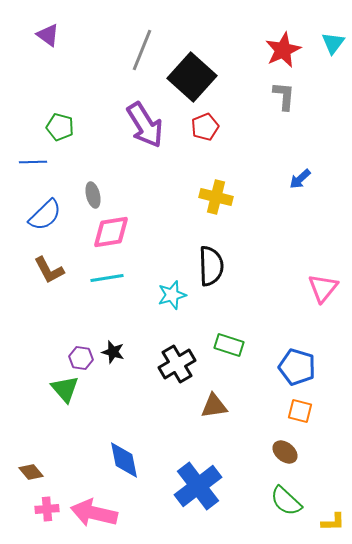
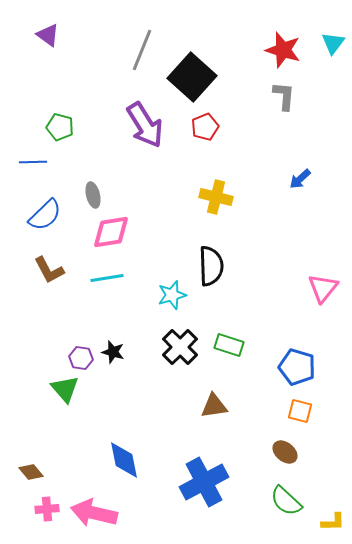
red star: rotated 30 degrees counterclockwise
black cross: moved 3 px right, 17 px up; rotated 15 degrees counterclockwise
blue cross: moved 6 px right, 4 px up; rotated 9 degrees clockwise
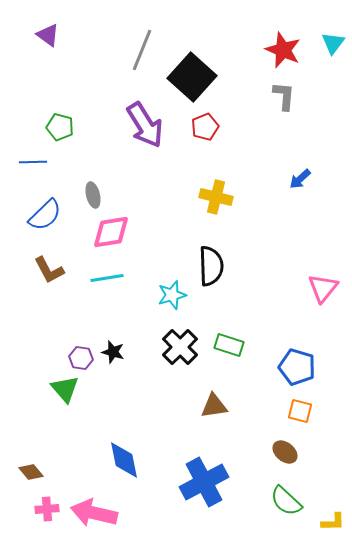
red star: rotated 6 degrees clockwise
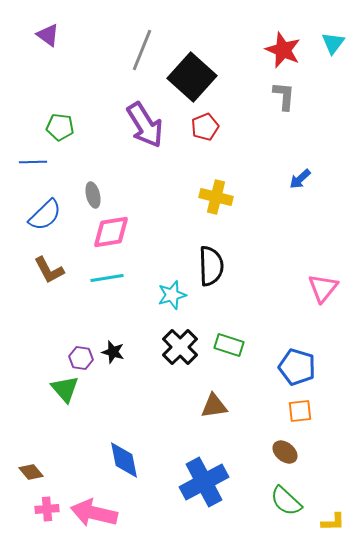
green pentagon: rotated 8 degrees counterclockwise
orange square: rotated 20 degrees counterclockwise
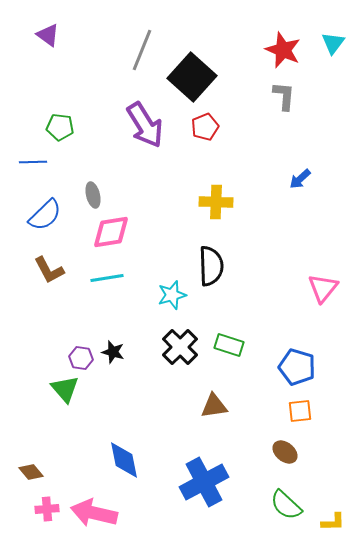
yellow cross: moved 5 px down; rotated 12 degrees counterclockwise
green semicircle: moved 4 px down
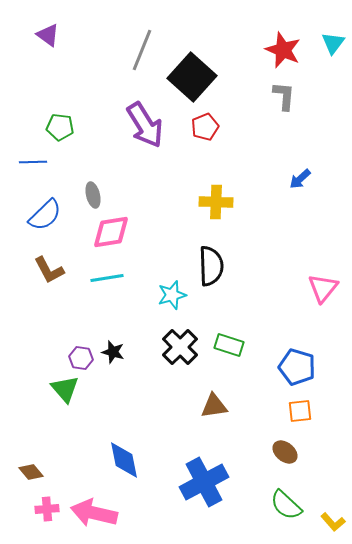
yellow L-shape: rotated 50 degrees clockwise
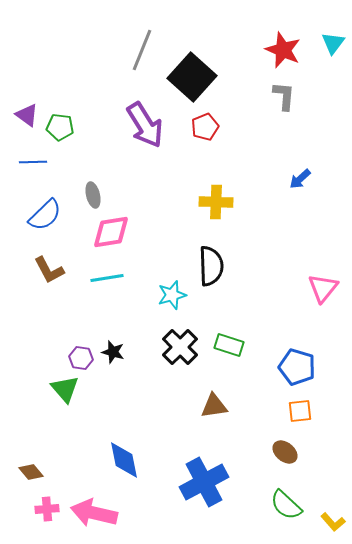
purple triangle: moved 21 px left, 80 px down
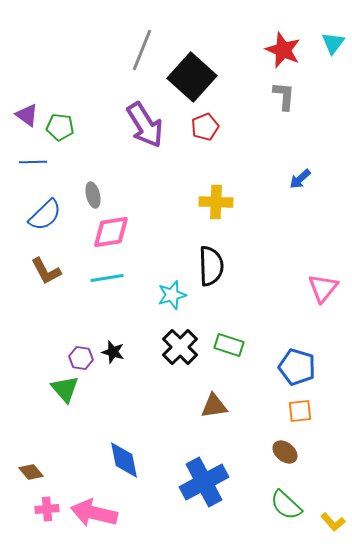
brown L-shape: moved 3 px left, 1 px down
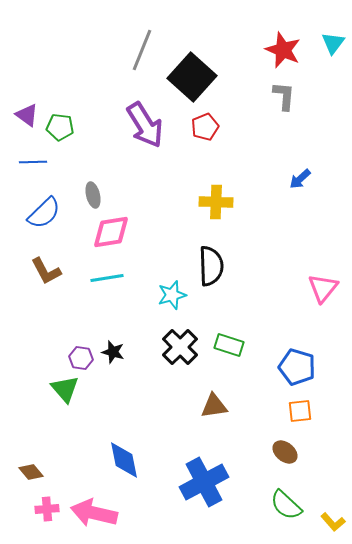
blue semicircle: moved 1 px left, 2 px up
